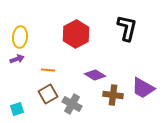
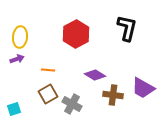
cyan square: moved 3 px left
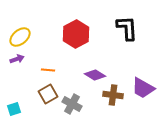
black L-shape: rotated 16 degrees counterclockwise
yellow ellipse: rotated 45 degrees clockwise
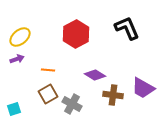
black L-shape: rotated 20 degrees counterclockwise
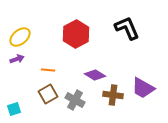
gray cross: moved 3 px right, 4 px up
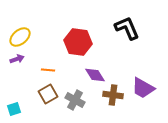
red hexagon: moved 2 px right, 8 px down; rotated 24 degrees counterclockwise
purple diamond: rotated 25 degrees clockwise
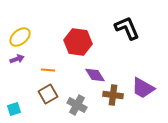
gray cross: moved 2 px right, 5 px down
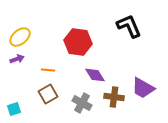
black L-shape: moved 2 px right, 2 px up
brown cross: moved 1 px right, 2 px down
gray cross: moved 5 px right, 2 px up
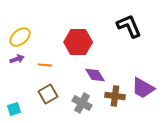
red hexagon: rotated 8 degrees counterclockwise
orange line: moved 3 px left, 5 px up
brown cross: moved 1 px right, 1 px up
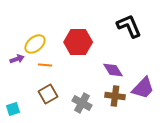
yellow ellipse: moved 15 px right, 7 px down
purple diamond: moved 18 px right, 5 px up
purple trapezoid: rotated 75 degrees counterclockwise
cyan square: moved 1 px left
